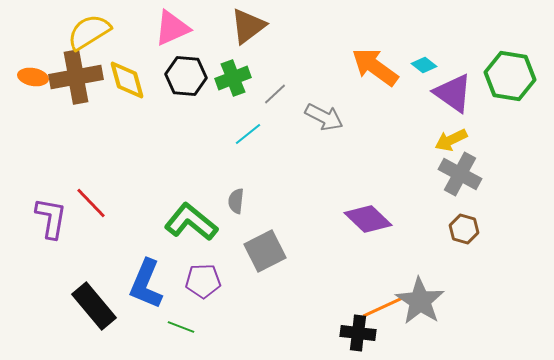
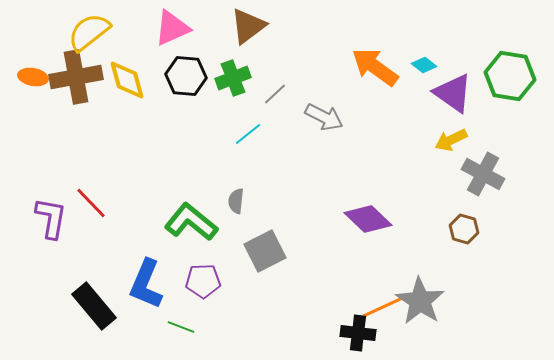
yellow semicircle: rotated 6 degrees counterclockwise
gray cross: moved 23 px right
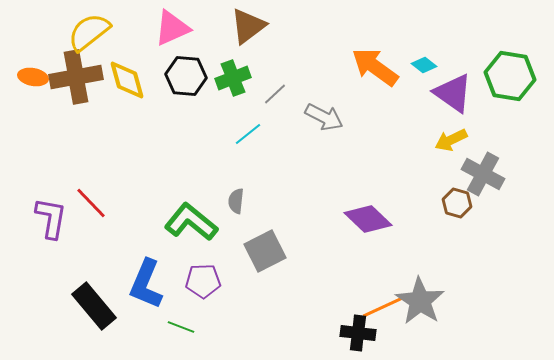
brown hexagon: moved 7 px left, 26 px up
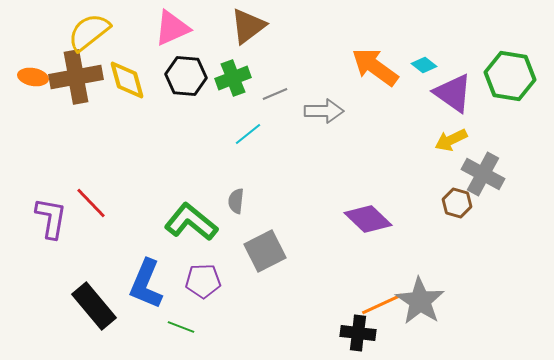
gray line: rotated 20 degrees clockwise
gray arrow: moved 6 px up; rotated 27 degrees counterclockwise
orange line: moved 1 px left, 3 px up
